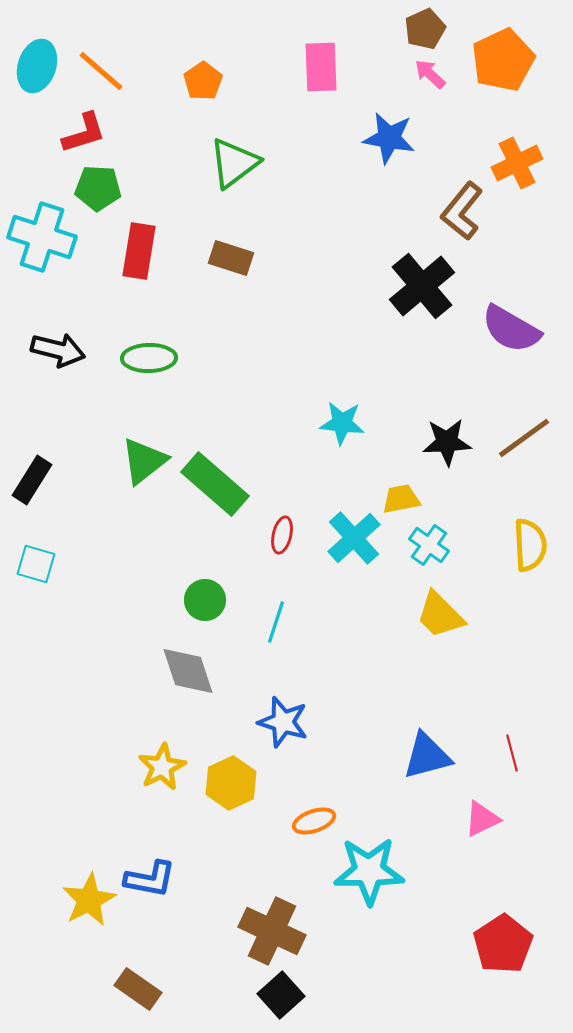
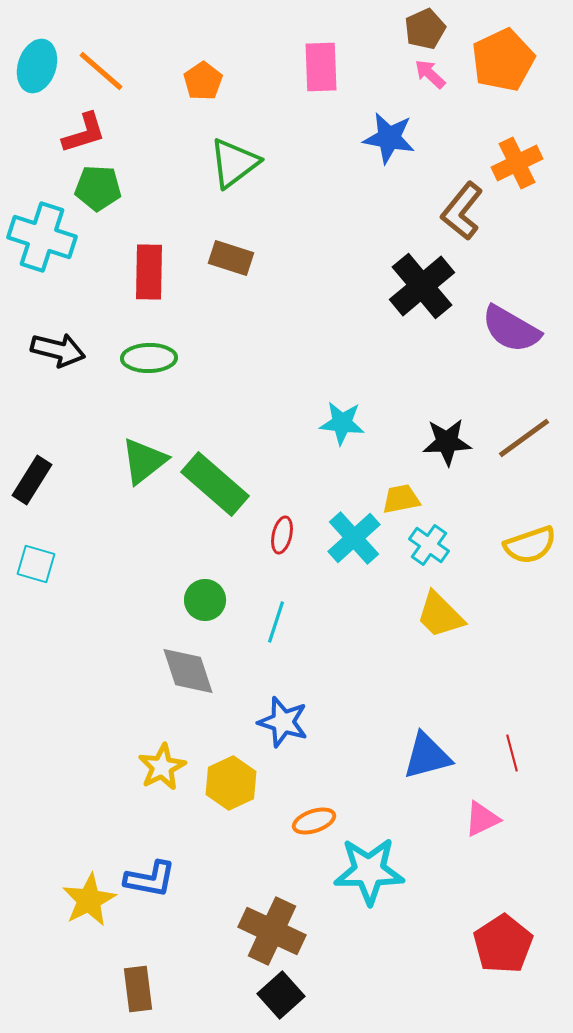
red rectangle at (139, 251): moved 10 px right, 21 px down; rotated 8 degrees counterclockwise
yellow semicircle at (530, 545): rotated 74 degrees clockwise
brown rectangle at (138, 989): rotated 48 degrees clockwise
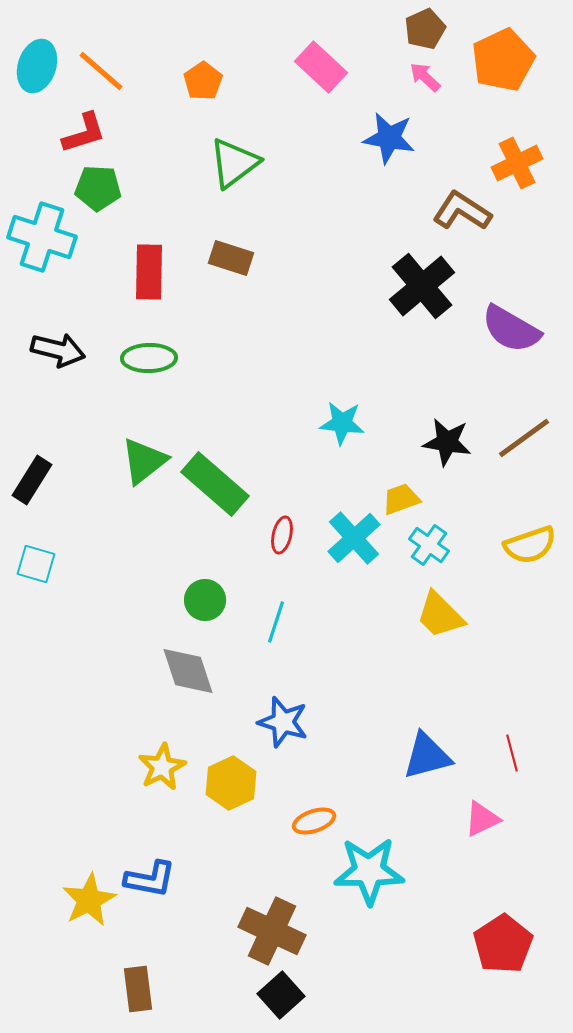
pink rectangle at (321, 67): rotated 45 degrees counterclockwise
pink arrow at (430, 74): moved 5 px left, 3 px down
brown L-shape at (462, 211): rotated 84 degrees clockwise
black star at (447, 442): rotated 12 degrees clockwise
yellow trapezoid at (401, 499): rotated 9 degrees counterclockwise
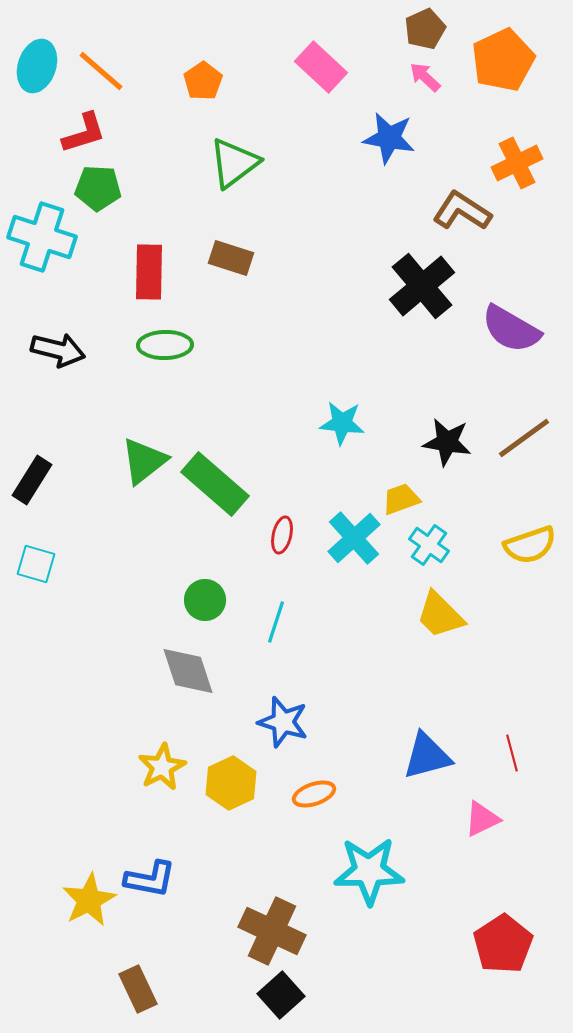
green ellipse at (149, 358): moved 16 px right, 13 px up
orange ellipse at (314, 821): moved 27 px up
brown rectangle at (138, 989): rotated 18 degrees counterclockwise
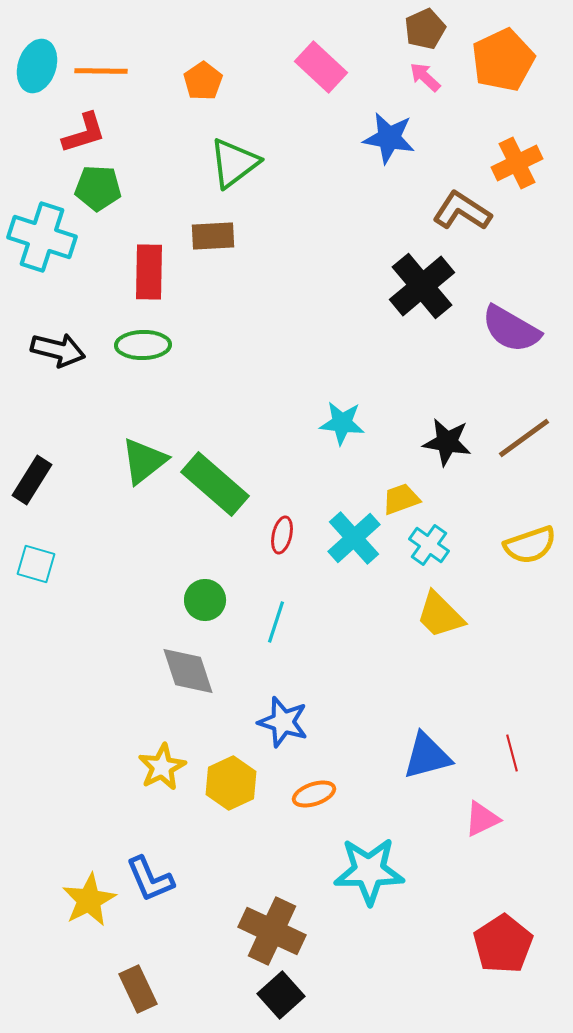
orange line at (101, 71): rotated 40 degrees counterclockwise
brown rectangle at (231, 258): moved 18 px left, 22 px up; rotated 21 degrees counterclockwise
green ellipse at (165, 345): moved 22 px left
blue L-shape at (150, 879): rotated 56 degrees clockwise
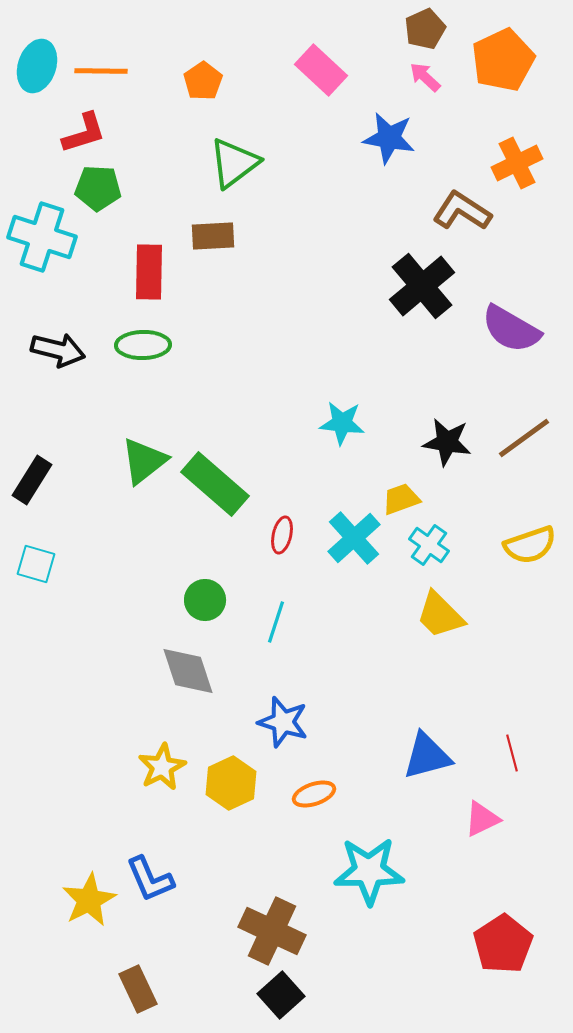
pink rectangle at (321, 67): moved 3 px down
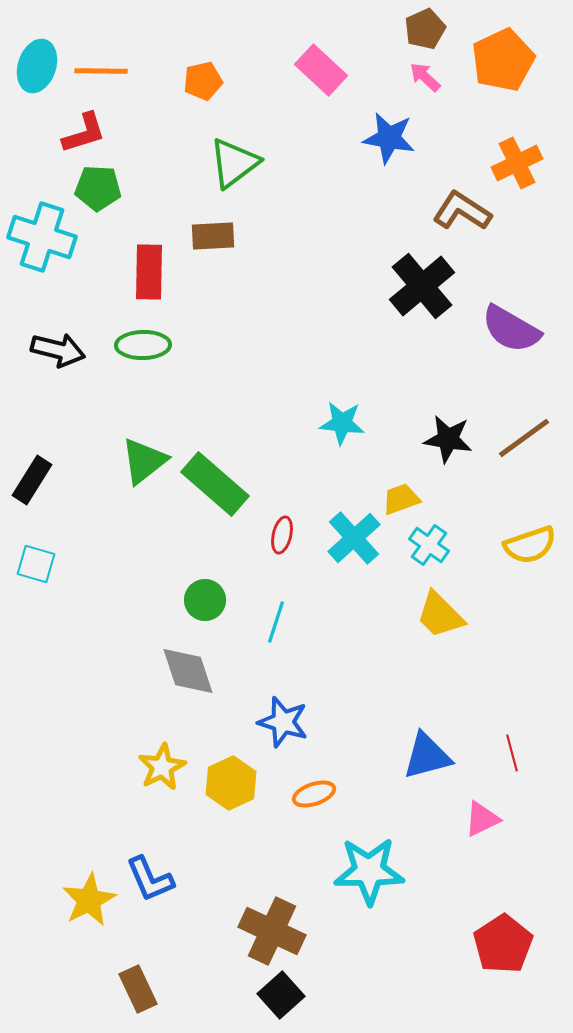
orange pentagon at (203, 81): rotated 21 degrees clockwise
black star at (447, 442): moved 1 px right, 3 px up
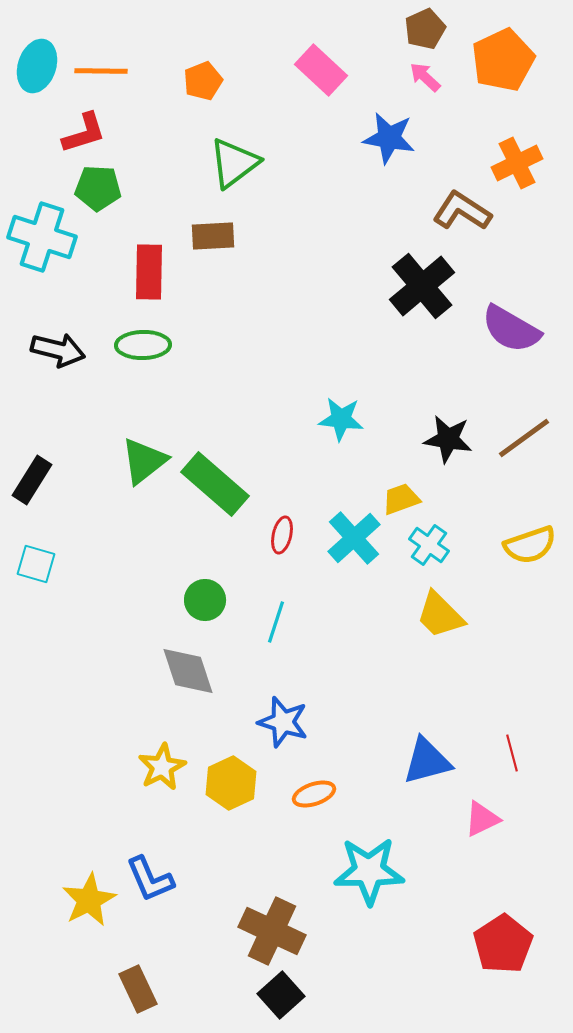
orange pentagon at (203, 81): rotated 9 degrees counterclockwise
cyan star at (342, 423): moved 1 px left, 4 px up
blue triangle at (427, 756): moved 5 px down
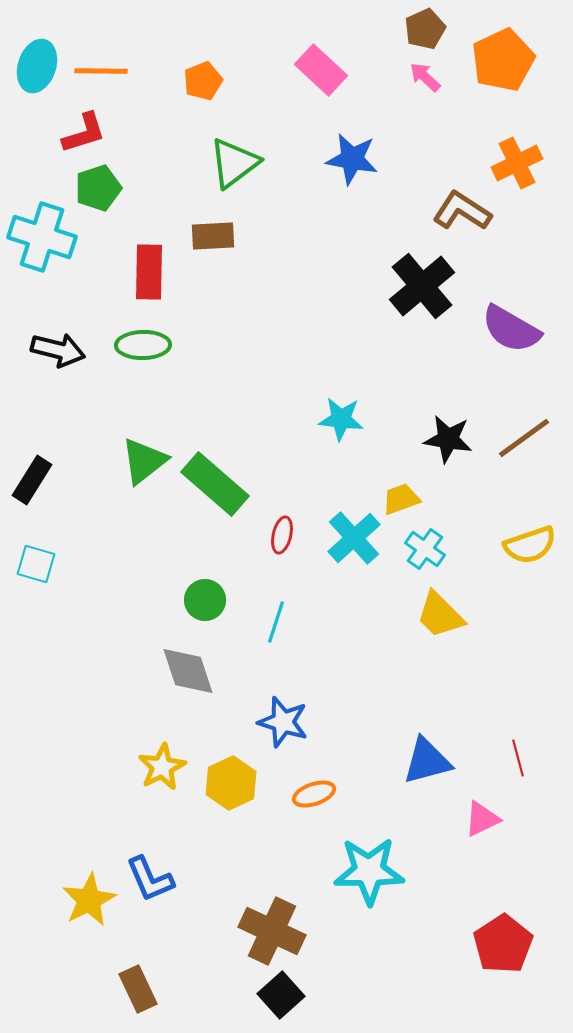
blue star at (389, 138): moved 37 px left, 21 px down
green pentagon at (98, 188): rotated 21 degrees counterclockwise
cyan cross at (429, 545): moved 4 px left, 4 px down
red line at (512, 753): moved 6 px right, 5 px down
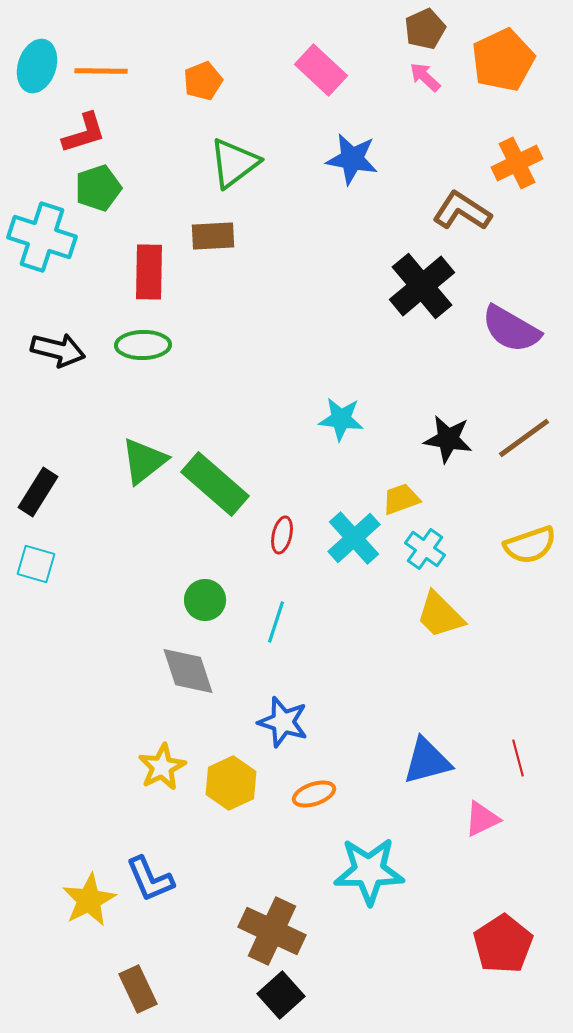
black rectangle at (32, 480): moved 6 px right, 12 px down
